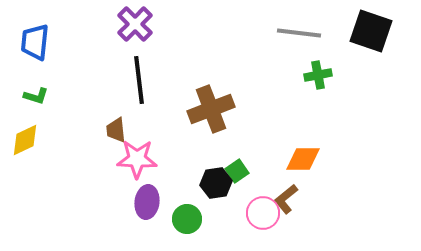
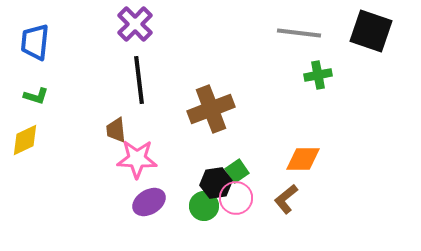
purple ellipse: moved 2 px right; rotated 52 degrees clockwise
pink circle: moved 27 px left, 15 px up
green circle: moved 17 px right, 13 px up
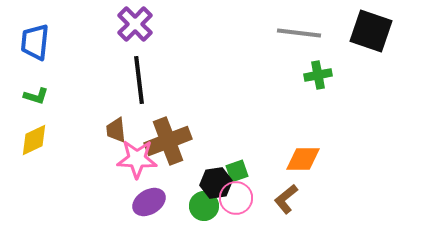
brown cross: moved 43 px left, 32 px down
yellow diamond: moved 9 px right
green square: rotated 15 degrees clockwise
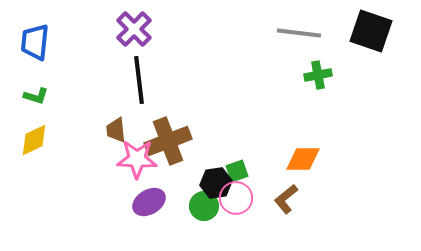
purple cross: moved 1 px left, 5 px down
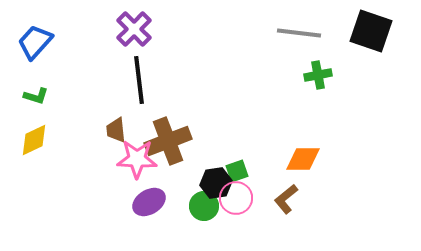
blue trapezoid: rotated 36 degrees clockwise
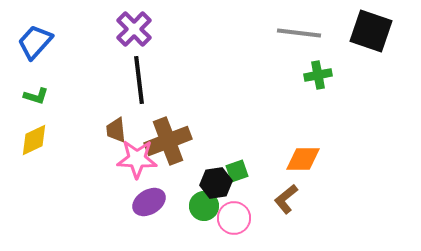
pink circle: moved 2 px left, 20 px down
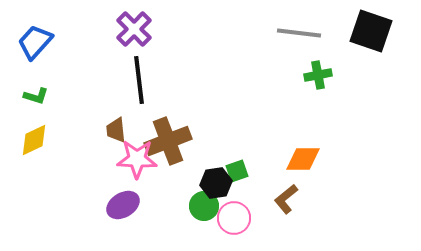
purple ellipse: moved 26 px left, 3 px down
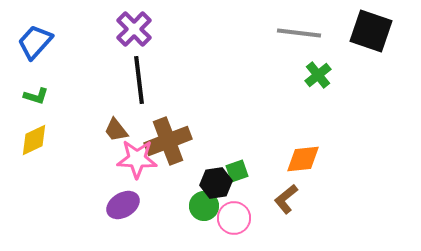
green cross: rotated 28 degrees counterclockwise
brown trapezoid: rotated 32 degrees counterclockwise
orange diamond: rotated 6 degrees counterclockwise
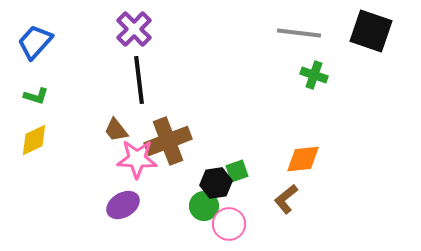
green cross: moved 4 px left; rotated 32 degrees counterclockwise
pink circle: moved 5 px left, 6 px down
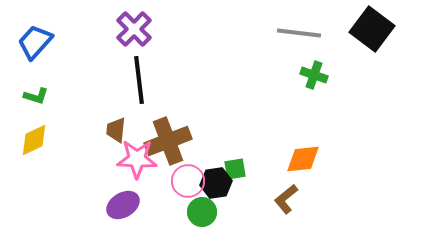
black square: moved 1 px right, 2 px up; rotated 18 degrees clockwise
brown trapezoid: rotated 44 degrees clockwise
green square: moved 2 px left, 2 px up; rotated 10 degrees clockwise
green circle: moved 2 px left, 6 px down
pink circle: moved 41 px left, 43 px up
